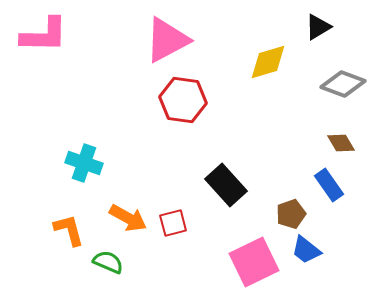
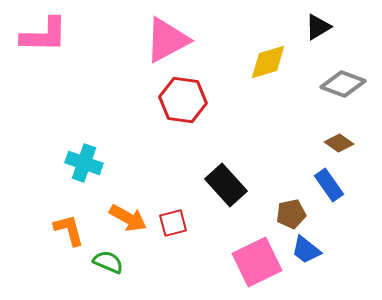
brown diamond: moved 2 px left; rotated 24 degrees counterclockwise
brown pentagon: rotated 8 degrees clockwise
pink square: moved 3 px right
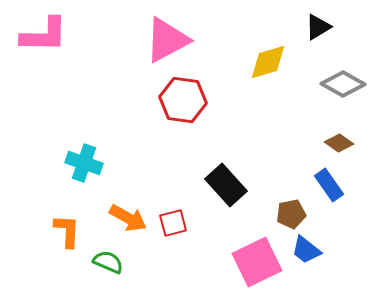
gray diamond: rotated 9 degrees clockwise
orange L-shape: moved 2 px left, 1 px down; rotated 18 degrees clockwise
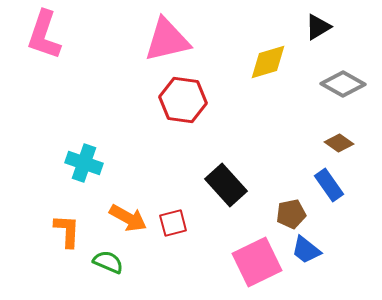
pink L-shape: rotated 108 degrees clockwise
pink triangle: rotated 15 degrees clockwise
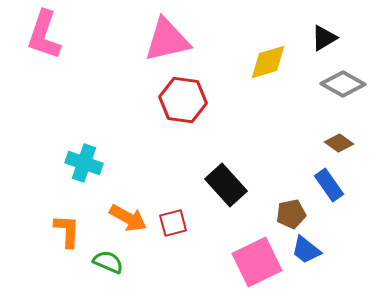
black triangle: moved 6 px right, 11 px down
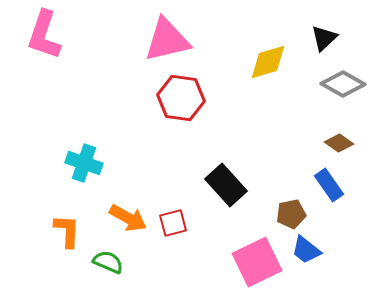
black triangle: rotated 12 degrees counterclockwise
red hexagon: moved 2 px left, 2 px up
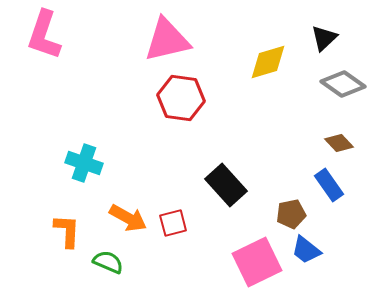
gray diamond: rotated 6 degrees clockwise
brown diamond: rotated 12 degrees clockwise
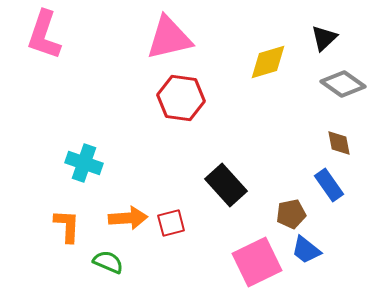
pink triangle: moved 2 px right, 2 px up
brown diamond: rotated 32 degrees clockwise
orange arrow: rotated 33 degrees counterclockwise
red square: moved 2 px left
orange L-shape: moved 5 px up
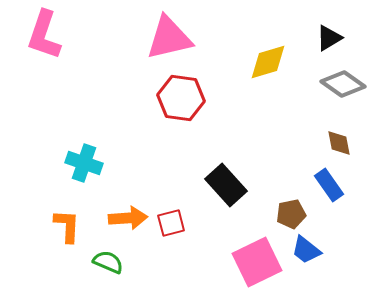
black triangle: moved 5 px right; rotated 12 degrees clockwise
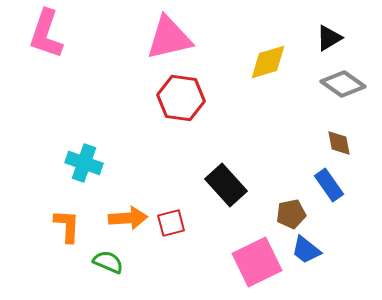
pink L-shape: moved 2 px right, 1 px up
